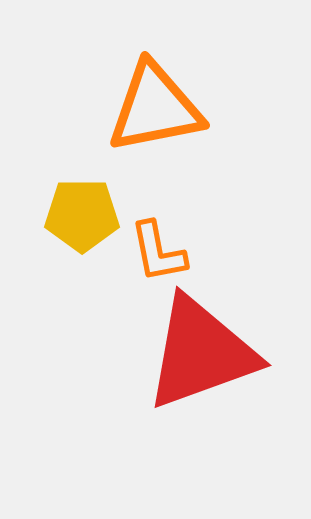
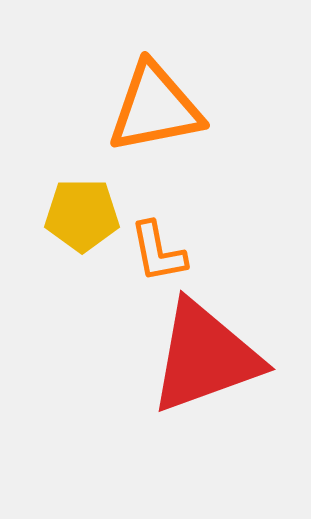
red triangle: moved 4 px right, 4 px down
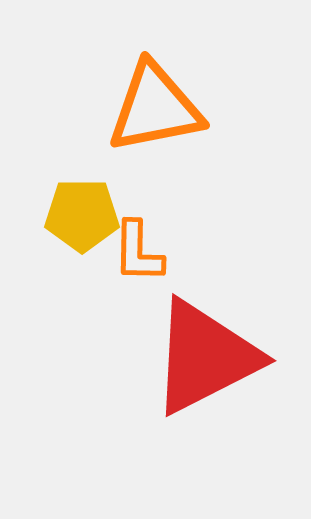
orange L-shape: moved 20 px left; rotated 12 degrees clockwise
red triangle: rotated 7 degrees counterclockwise
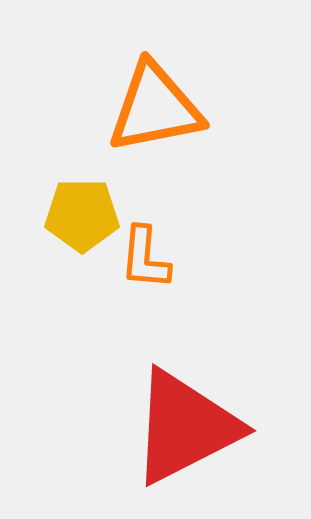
orange L-shape: moved 7 px right, 6 px down; rotated 4 degrees clockwise
red triangle: moved 20 px left, 70 px down
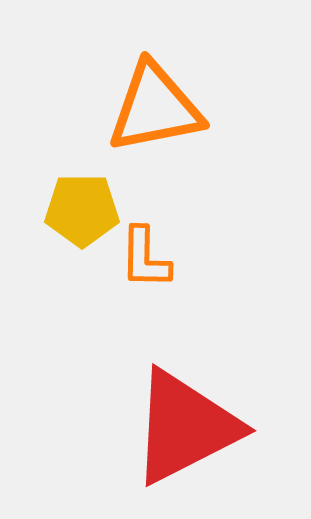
yellow pentagon: moved 5 px up
orange L-shape: rotated 4 degrees counterclockwise
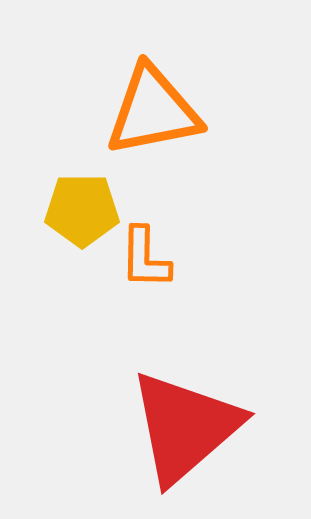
orange triangle: moved 2 px left, 3 px down
red triangle: rotated 14 degrees counterclockwise
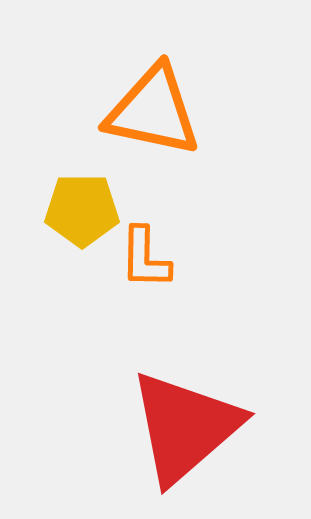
orange triangle: rotated 23 degrees clockwise
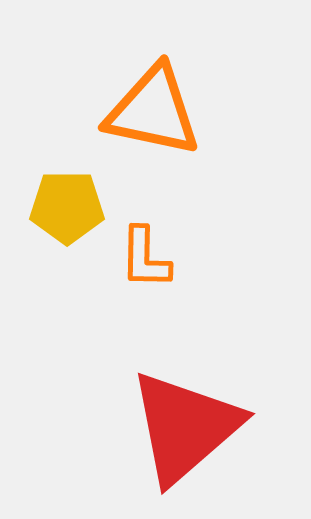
yellow pentagon: moved 15 px left, 3 px up
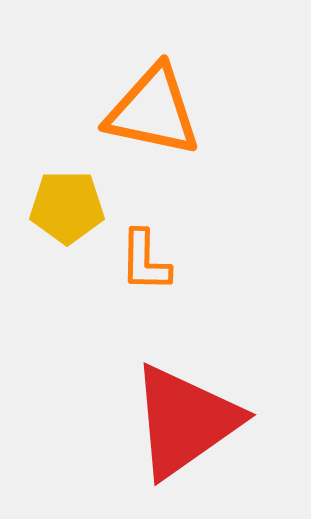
orange L-shape: moved 3 px down
red triangle: moved 6 px up; rotated 6 degrees clockwise
